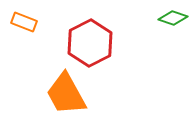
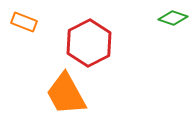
red hexagon: moved 1 px left
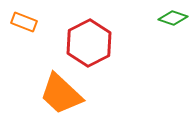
orange trapezoid: moved 5 px left; rotated 18 degrees counterclockwise
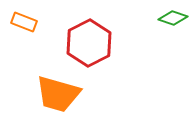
orange trapezoid: moved 3 px left; rotated 27 degrees counterclockwise
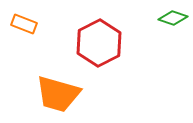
orange rectangle: moved 2 px down
red hexagon: moved 10 px right
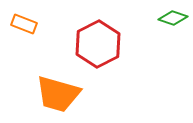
red hexagon: moved 1 px left, 1 px down
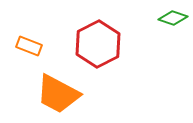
orange rectangle: moved 5 px right, 22 px down
orange trapezoid: rotated 12 degrees clockwise
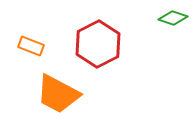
orange rectangle: moved 2 px right
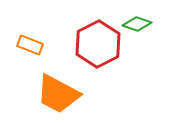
green diamond: moved 36 px left, 6 px down
orange rectangle: moved 1 px left, 1 px up
